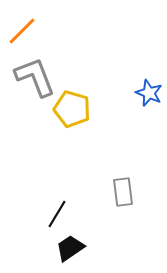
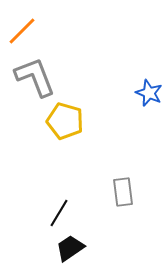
yellow pentagon: moved 7 px left, 12 px down
black line: moved 2 px right, 1 px up
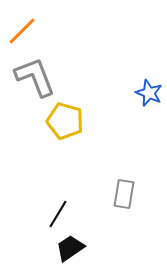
gray rectangle: moved 1 px right, 2 px down; rotated 16 degrees clockwise
black line: moved 1 px left, 1 px down
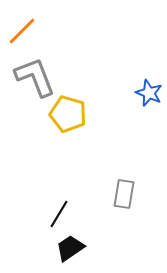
yellow pentagon: moved 3 px right, 7 px up
black line: moved 1 px right
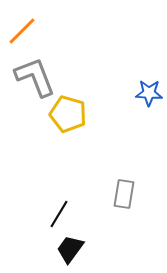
blue star: rotated 20 degrees counterclockwise
black trapezoid: moved 1 px down; rotated 20 degrees counterclockwise
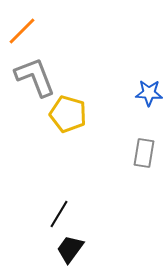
gray rectangle: moved 20 px right, 41 px up
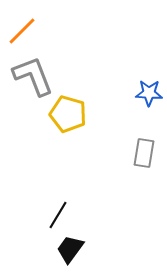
gray L-shape: moved 2 px left, 1 px up
black line: moved 1 px left, 1 px down
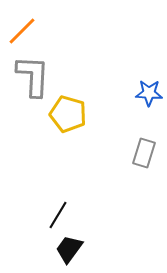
gray L-shape: rotated 24 degrees clockwise
gray rectangle: rotated 8 degrees clockwise
black trapezoid: moved 1 px left
